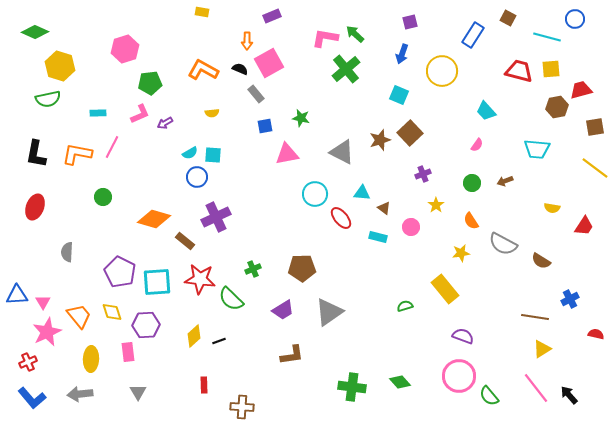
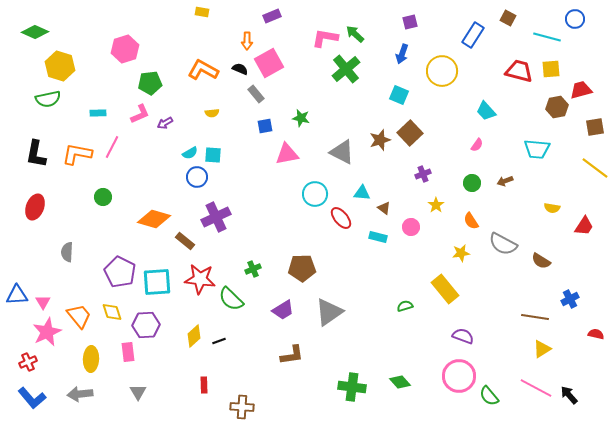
pink line at (536, 388): rotated 24 degrees counterclockwise
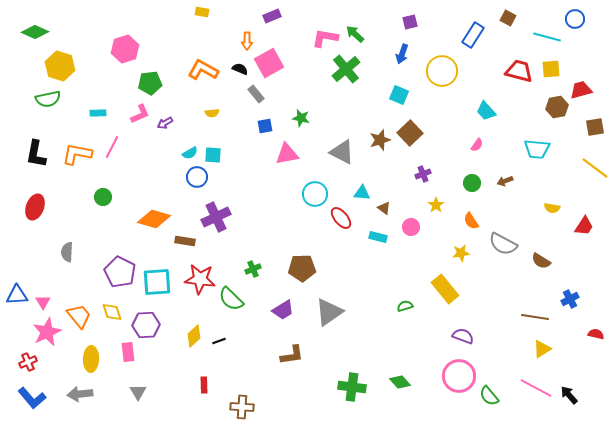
brown rectangle at (185, 241): rotated 30 degrees counterclockwise
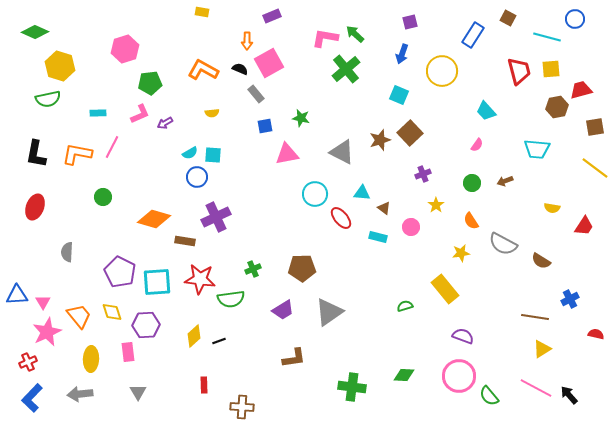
red trapezoid at (519, 71): rotated 60 degrees clockwise
green semicircle at (231, 299): rotated 52 degrees counterclockwise
brown L-shape at (292, 355): moved 2 px right, 3 px down
green diamond at (400, 382): moved 4 px right, 7 px up; rotated 45 degrees counterclockwise
blue L-shape at (32, 398): rotated 84 degrees clockwise
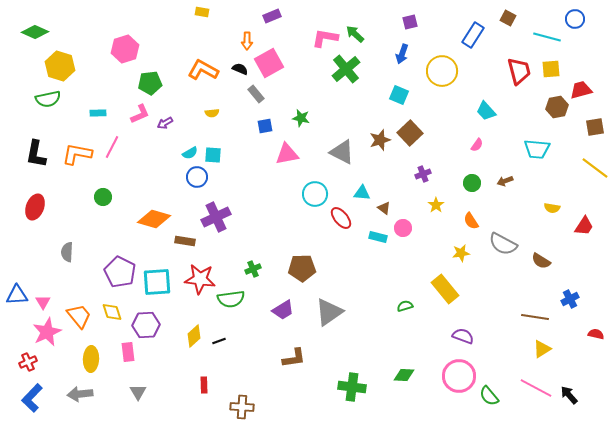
pink circle at (411, 227): moved 8 px left, 1 px down
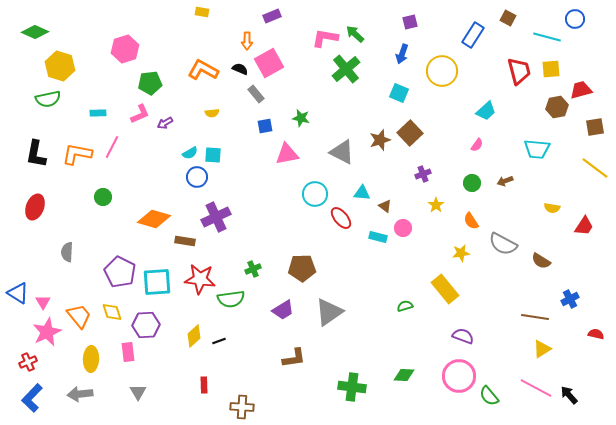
cyan square at (399, 95): moved 2 px up
cyan trapezoid at (486, 111): rotated 90 degrees counterclockwise
brown triangle at (384, 208): moved 1 px right, 2 px up
blue triangle at (17, 295): moved 1 px right, 2 px up; rotated 35 degrees clockwise
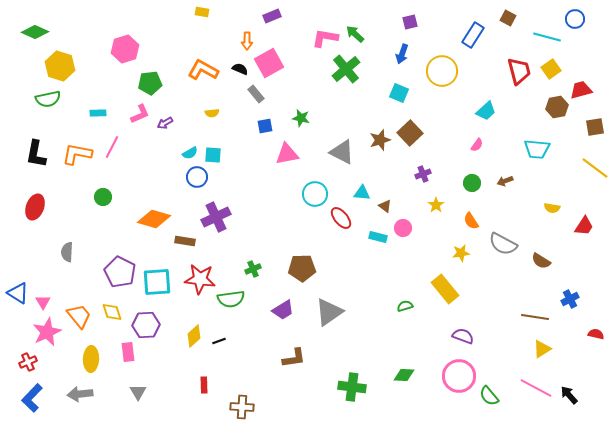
yellow square at (551, 69): rotated 30 degrees counterclockwise
